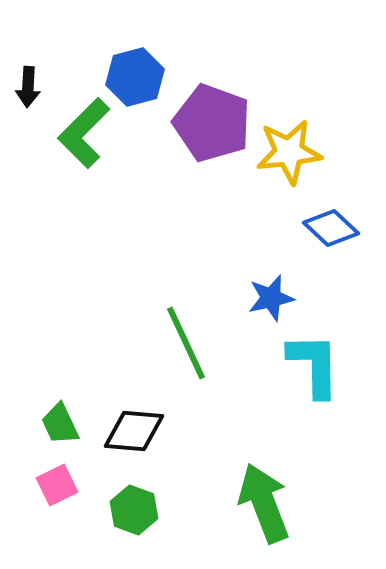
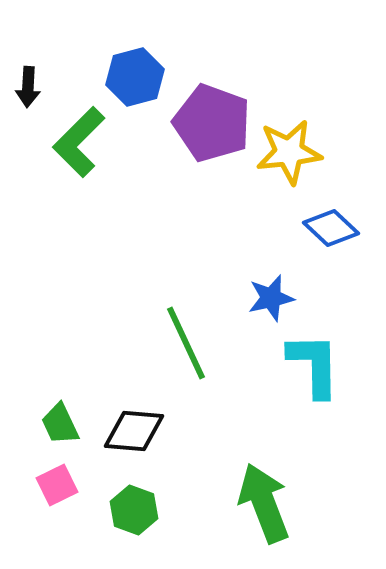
green L-shape: moved 5 px left, 9 px down
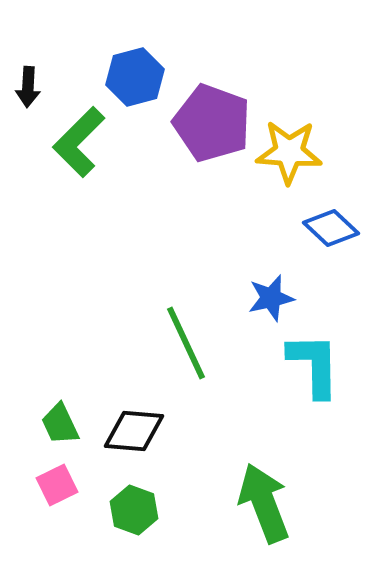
yellow star: rotated 10 degrees clockwise
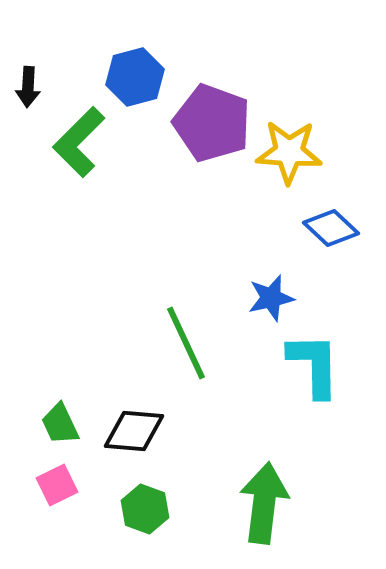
green arrow: rotated 28 degrees clockwise
green hexagon: moved 11 px right, 1 px up
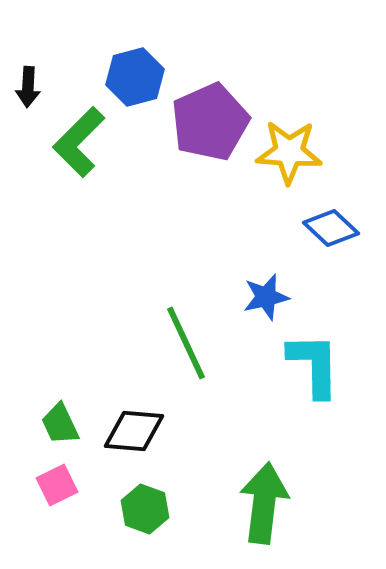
purple pentagon: moved 2 px left, 1 px up; rotated 28 degrees clockwise
blue star: moved 5 px left, 1 px up
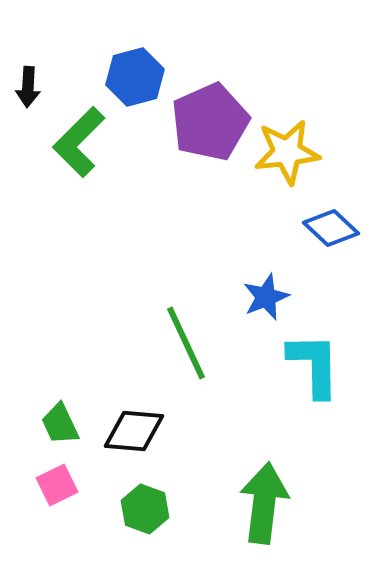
yellow star: moved 2 px left; rotated 10 degrees counterclockwise
blue star: rotated 9 degrees counterclockwise
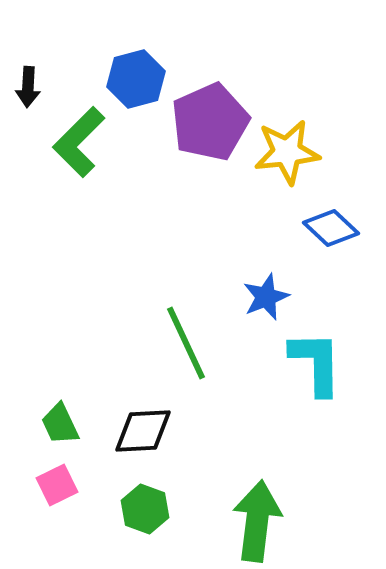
blue hexagon: moved 1 px right, 2 px down
cyan L-shape: moved 2 px right, 2 px up
black diamond: moved 9 px right; rotated 8 degrees counterclockwise
green arrow: moved 7 px left, 18 px down
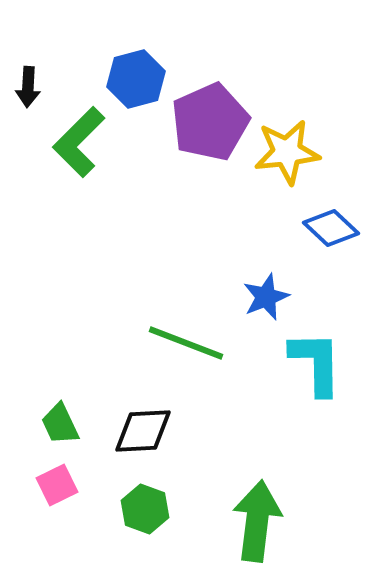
green line: rotated 44 degrees counterclockwise
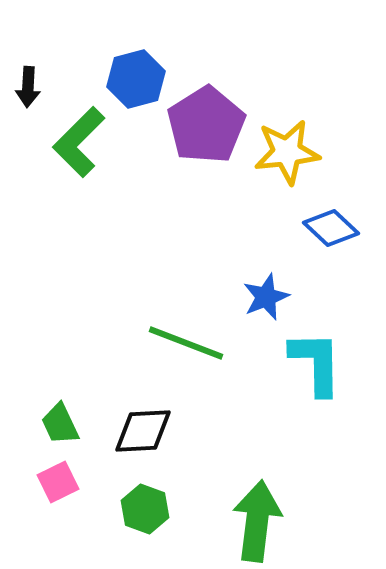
purple pentagon: moved 4 px left, 3 px down; rotated 8 degrees counterclockwise
pink square: moved 1 px right, 3 px up
